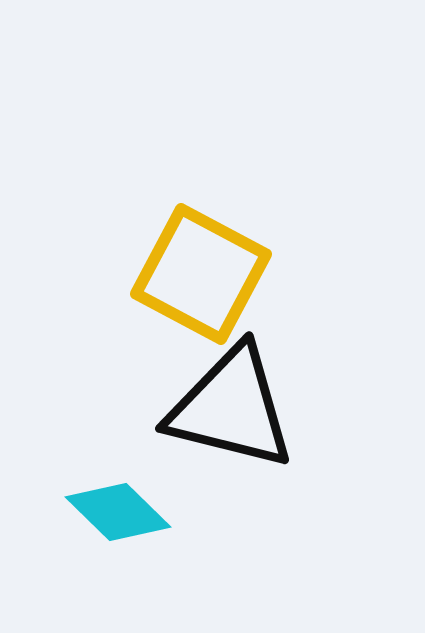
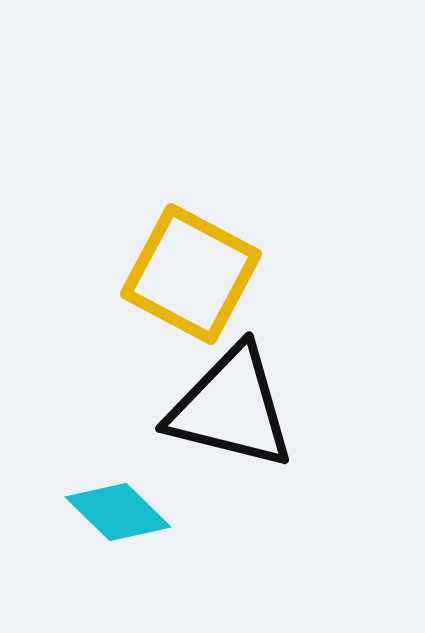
yellow square: moved 10 px left
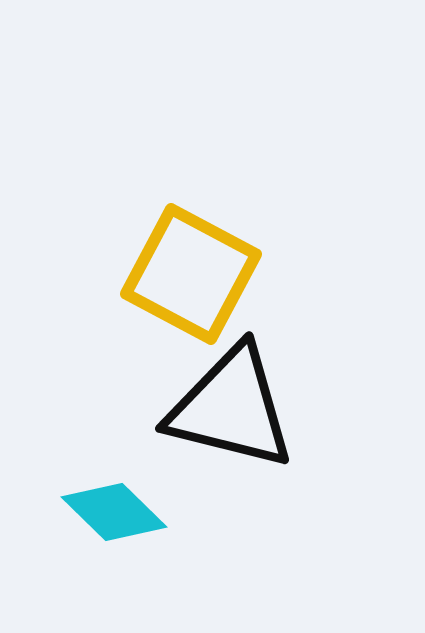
cyan diamond: moved 4 px left
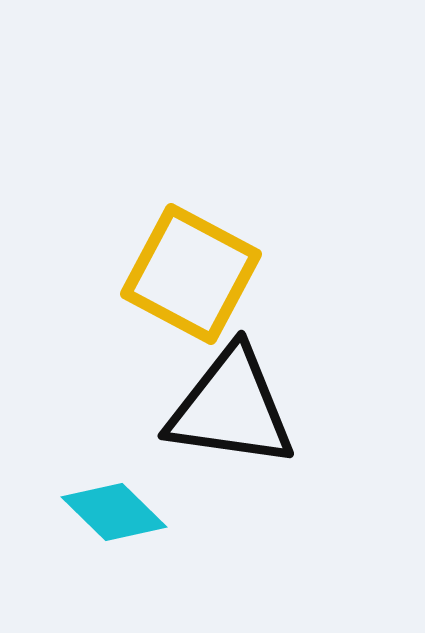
black triangle: rotated 6 degrees counterclockwise
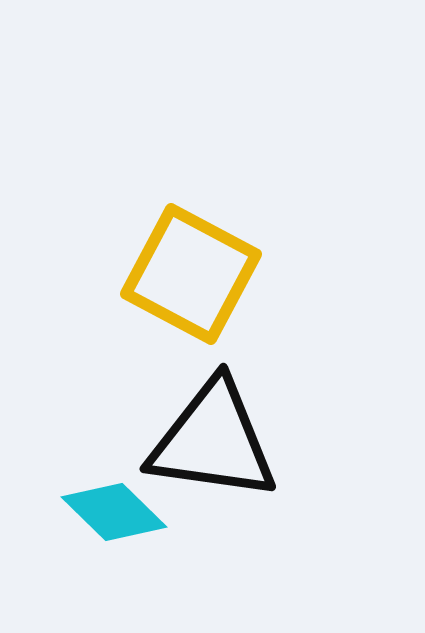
black triangle: moved 18 px left, 33 px down
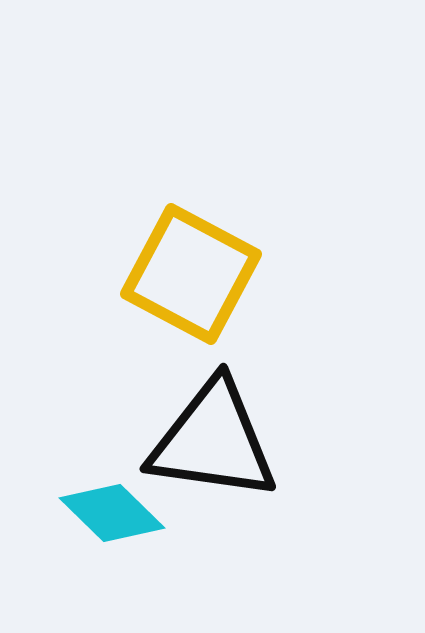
cyan diamond: moved 2 px left, 1 px down
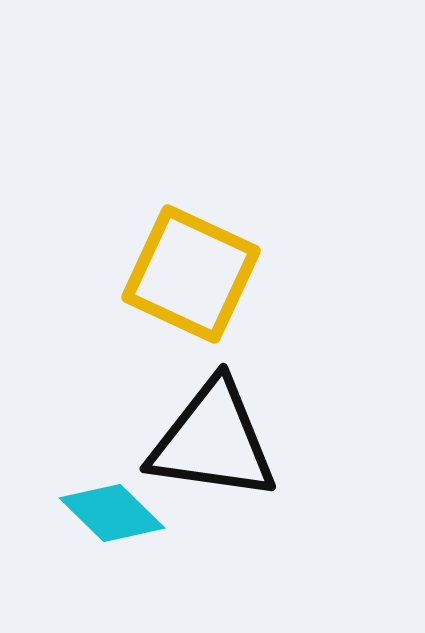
yellow square: rotated 3 degrees counterclockwise
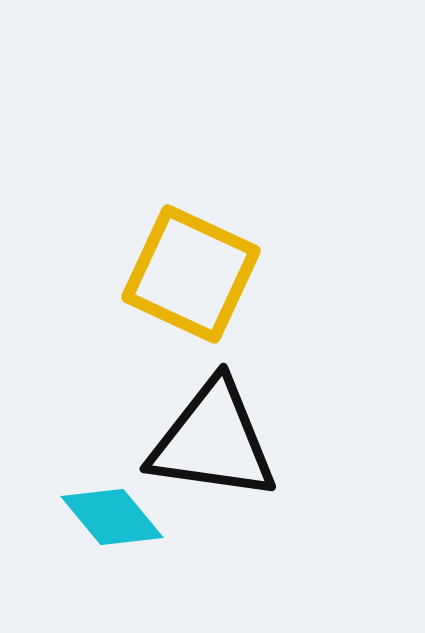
cyan diamond: moved 4 px down; rotated 6 degrees clockwise
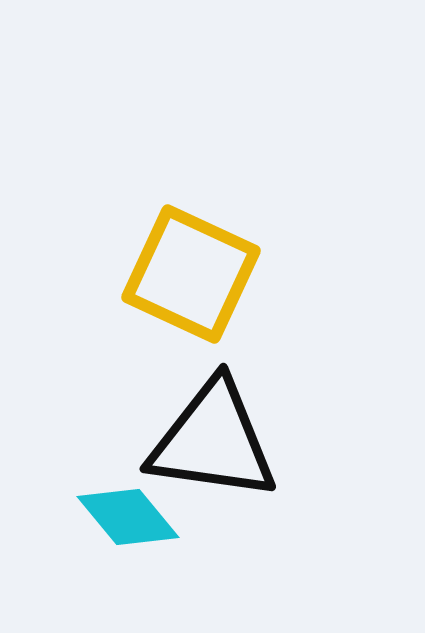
cyan diamond: moved 16 px right
